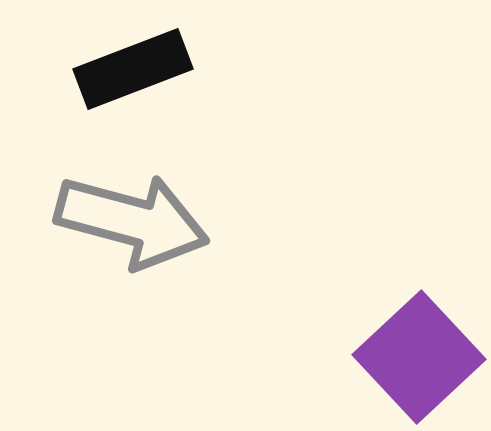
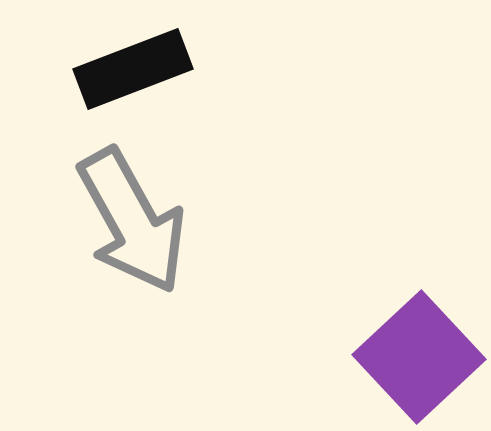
gray arrow: rotated 46 degrees clockwise
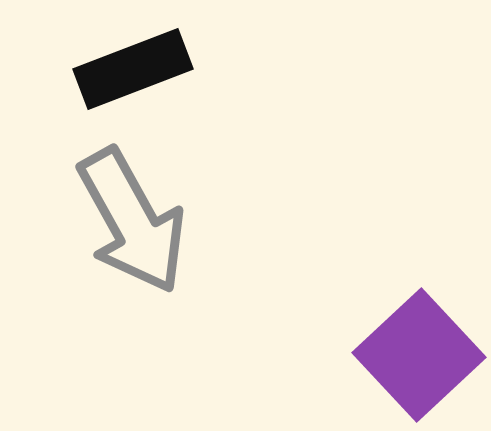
purple square: moved 2 px up
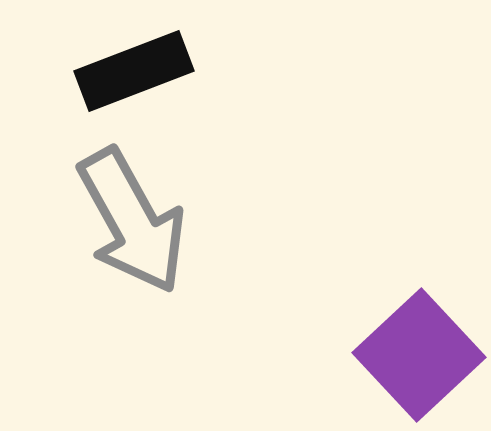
black rectangle: moved 1 px right, 2 px down
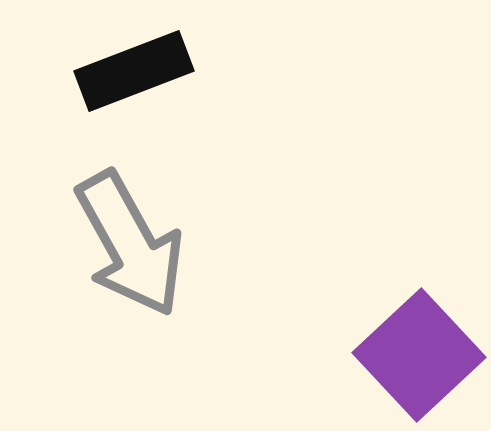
gray arrow: moved 2 px left, 23 px down
